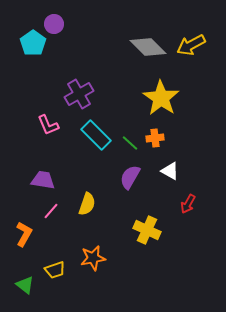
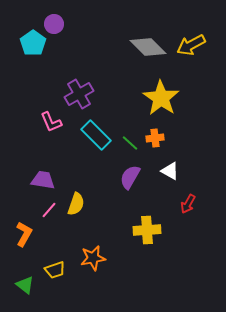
pink L-shape: moved 3 px right, 3 px up
yellow semicircle: moved 11 px left
pink line: moved 2 px left, 1 px up
yellow cross: rotated 28 degrees counterclockwise
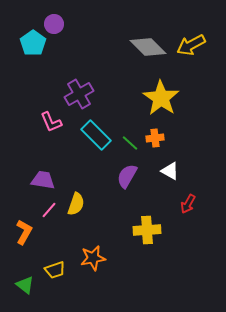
purple semicircle: moved 3 px left, 1 px up
orange L-shape: moved 2 px up
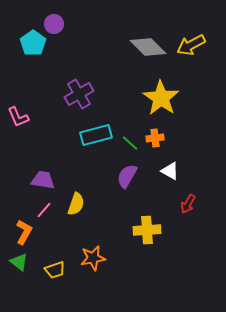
pink L-shape: moved 33 px left, 5 px up
cyan rectangle: rotated 60 degrees counterclockwise
pink line: moved 5 px left
green triangle: moved 6 px left, 23 px up
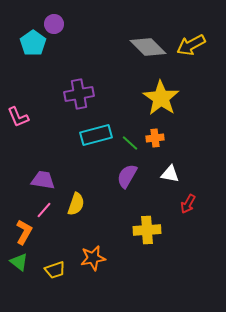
purple cross: rotated 20 degrees clockwise
white triangle: moved 3 px down; rotated 18 degrees counterclockwise
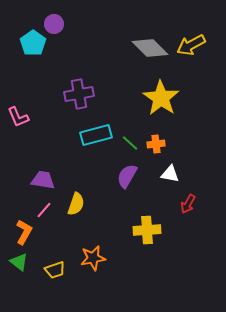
gray diamond: moved 2 px right, 1 px down
orange cross: moved 1 px right, 6 px down
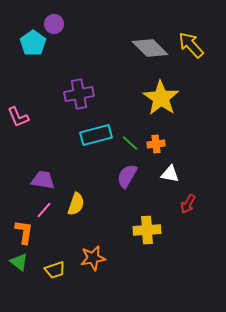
yellow arrow: rotated 76 degrees clockwise
orange L-shape: rotated 20 degrees counterclockwise
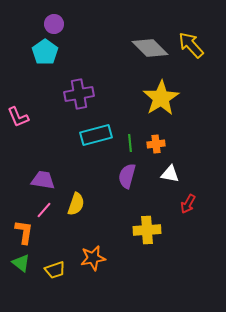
cyan pentagon: moved 12 px right, 9 px down
yellow star: rotated 6 degrees clockwise
green line: rotated 42 degrees clockwise
purple semicircle: rotated 15 degrees counterclockwise
green triangle: moved 2 px right, 1 px down
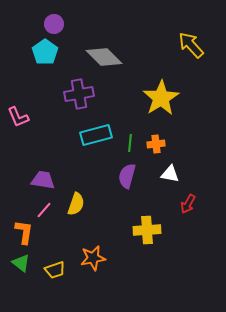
gray diamond: moved 46 px left, 9 px down
green line: rotated 12 degrees clockwise
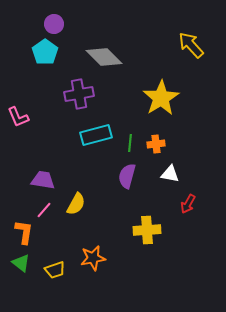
yellow semicircle: rotated 10 degrees clockwise
